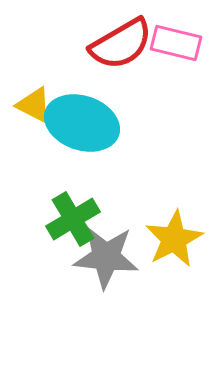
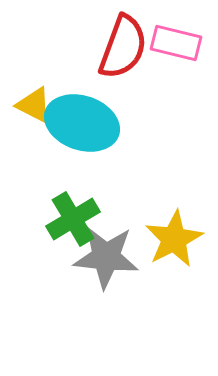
red semicircle: moved 2 px right, 3 px down; rotated 40 degrees counterclockwise
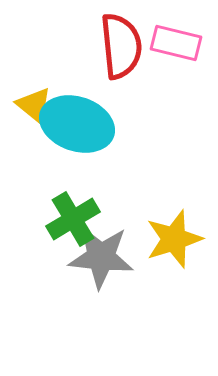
red semicircle: moved 2 px left, 1 px up; rotated 26 degrees counterclockwise
yellow triangle: rotated 12 degrees clockwise
cyan ellipse: moved 5 px left, 1 px down
yellow star: rotated 10 degrees clockwise
gray star: moved 5 px left
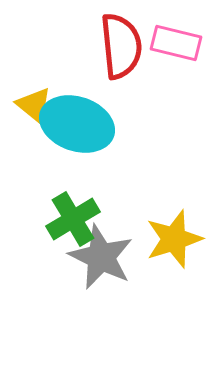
gray star: rotated 20 degrees clockwise
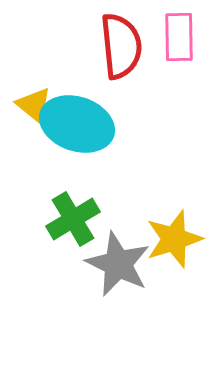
pink rectangle: moved 3 px right, 6 px up; rotated 75 degrees clockwise
gray star: moved 17 px right, 7 px down
